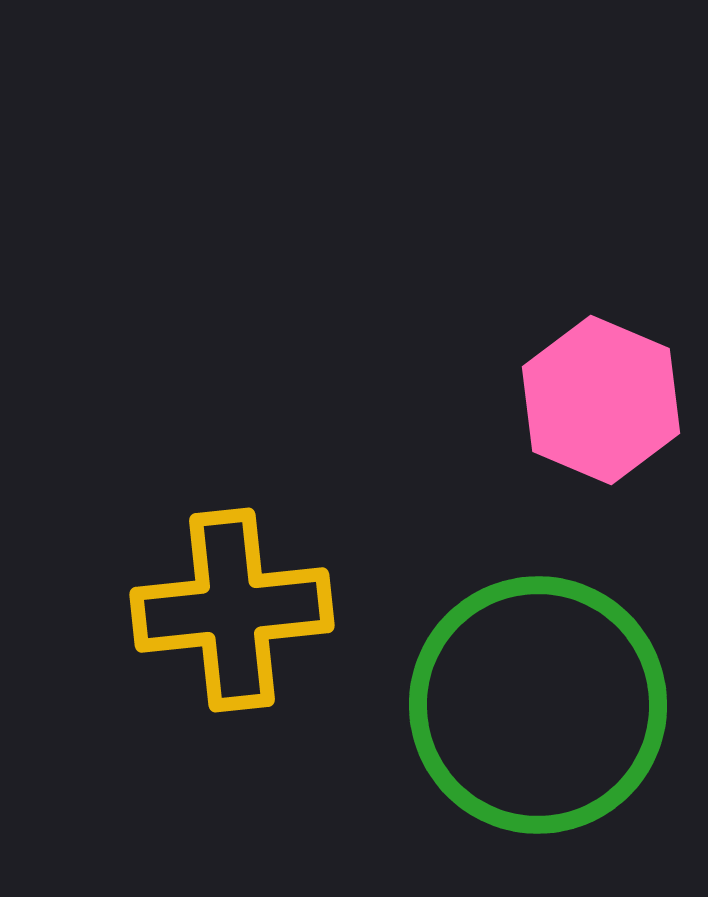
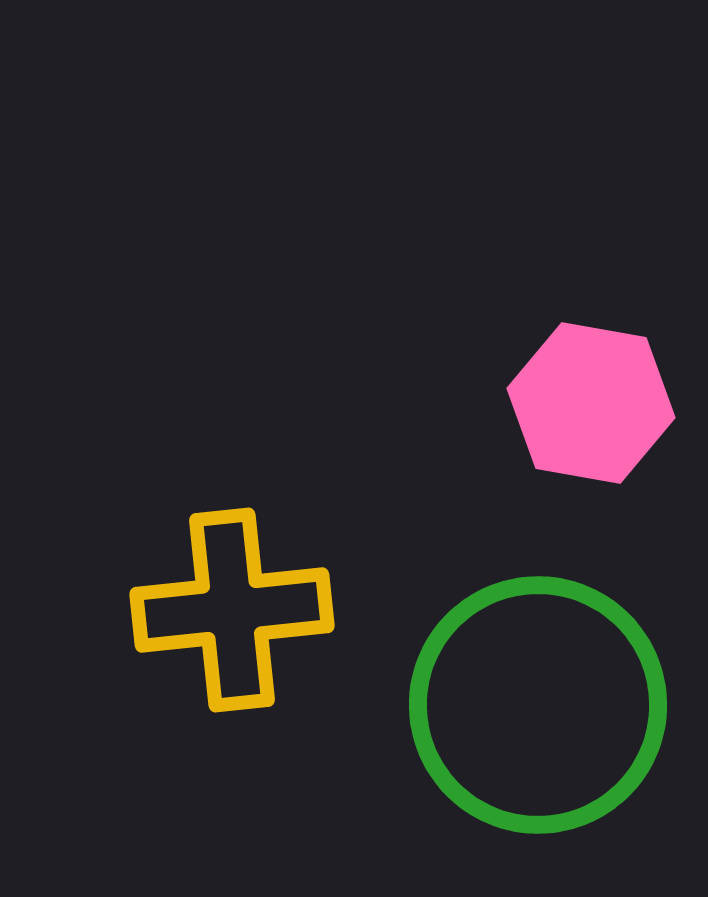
pink hexagon: moved 10 px left, 3 px down; rotated 13 degrees counterclockwise
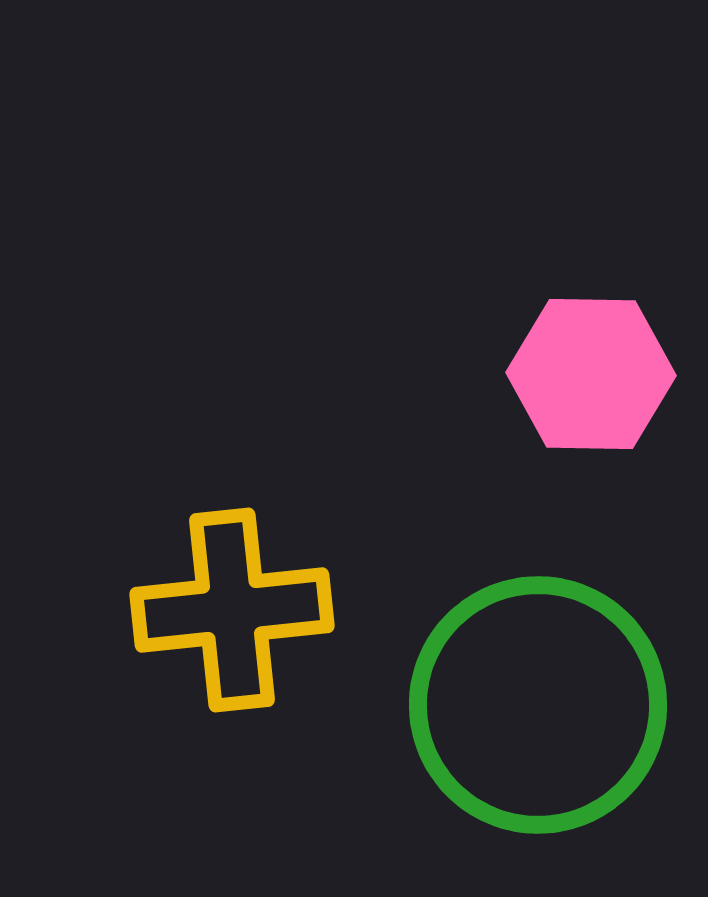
pink hexagon: moved 29 px up; rotated 9 degrees counterclockwise
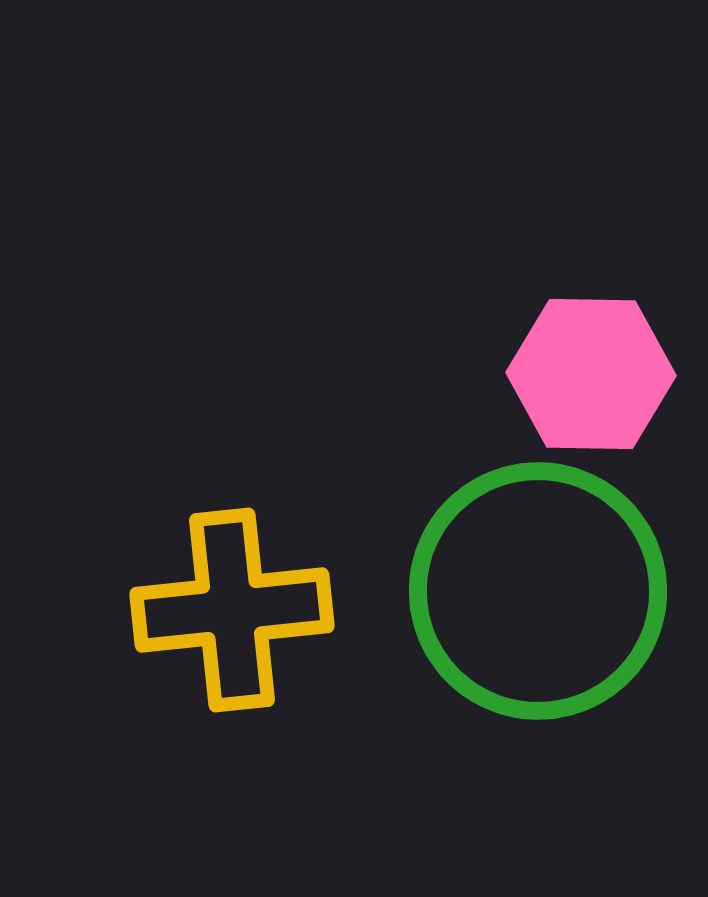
green circle: moved 114 px up
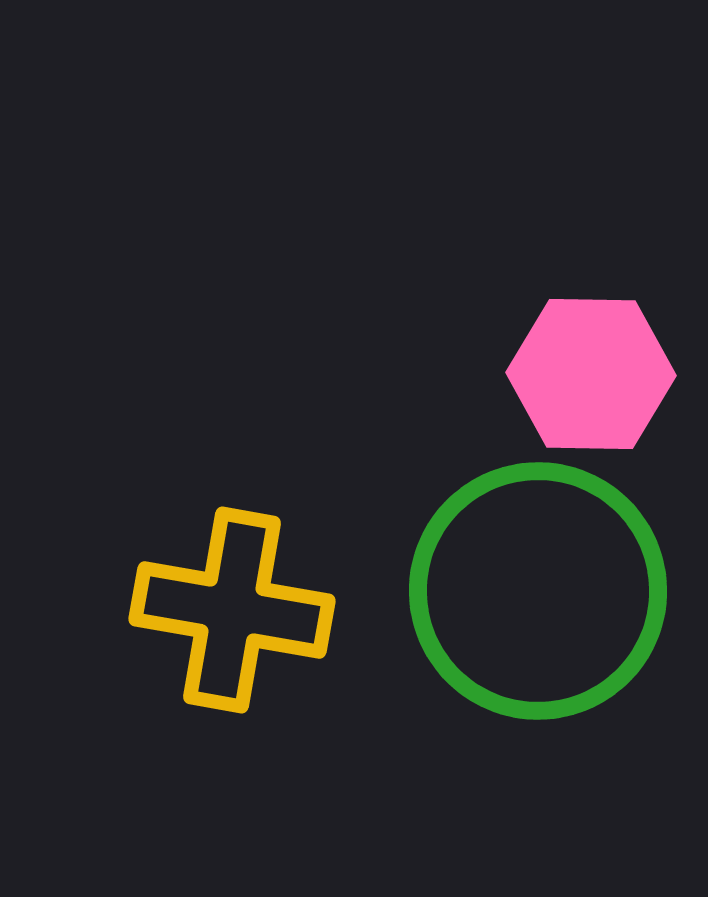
yellow cross: rotated 16 degrees clockwise
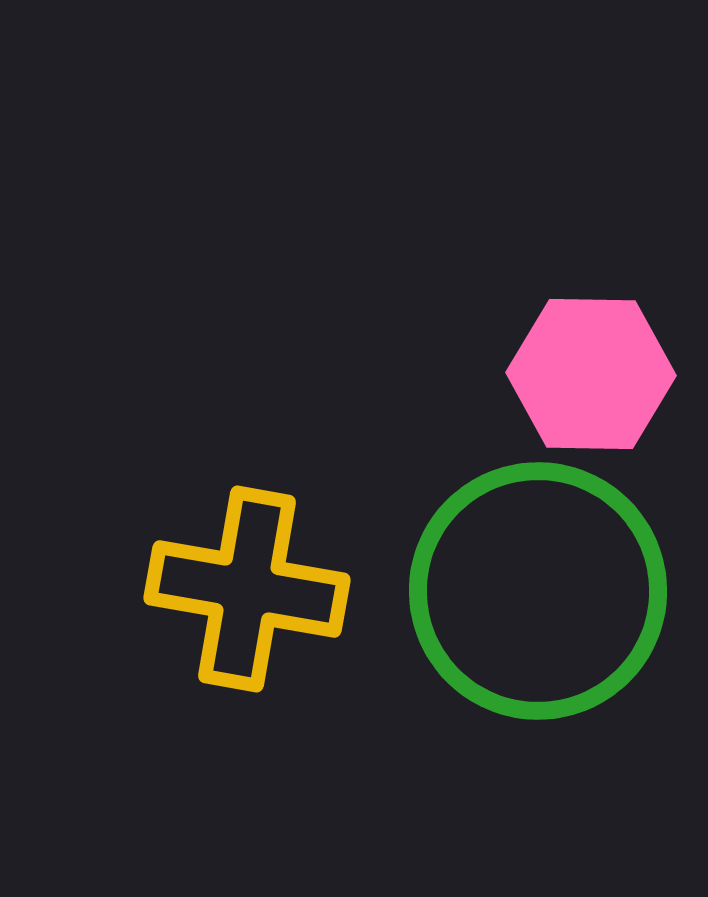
yellow cross: moved 15 px right, 21 px up
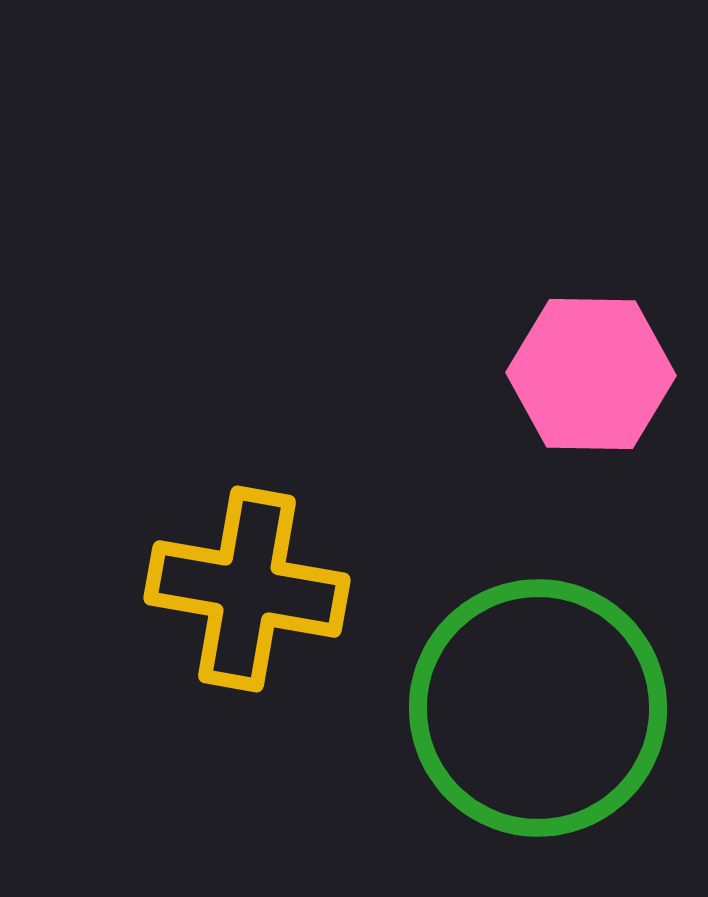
green circle: moved 117 px down
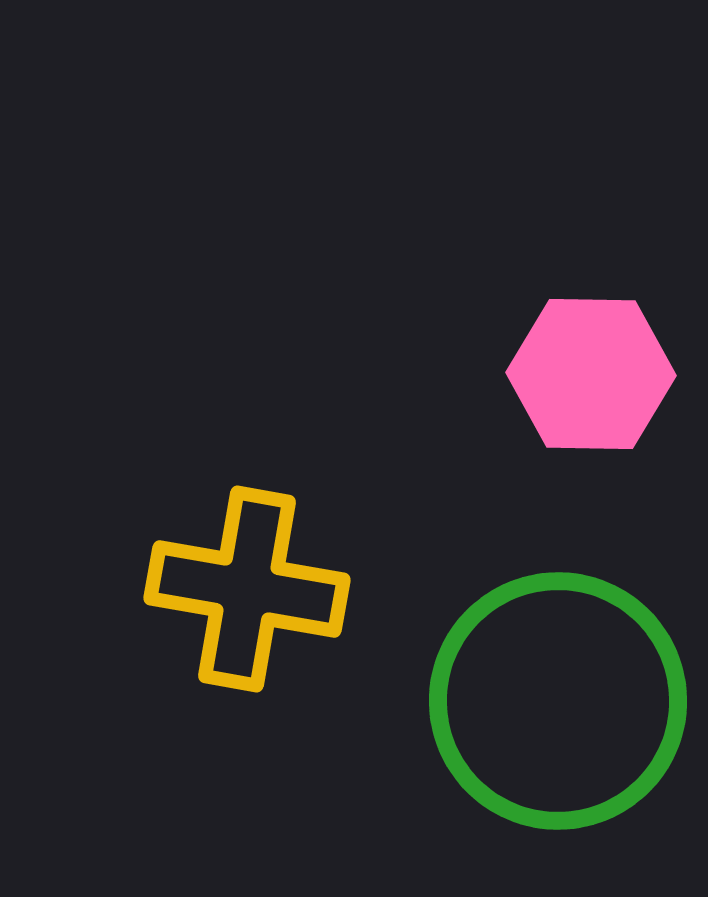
green circle: moved 20 px right, 7 px up
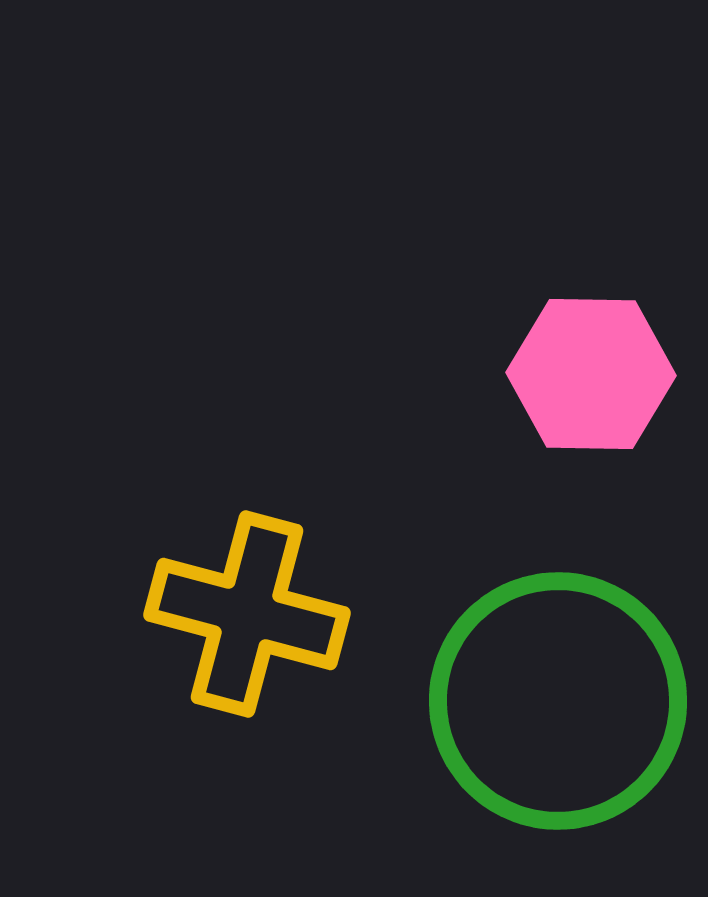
yellow cross: moved 25 px down; rotated 5 degrees clockwise
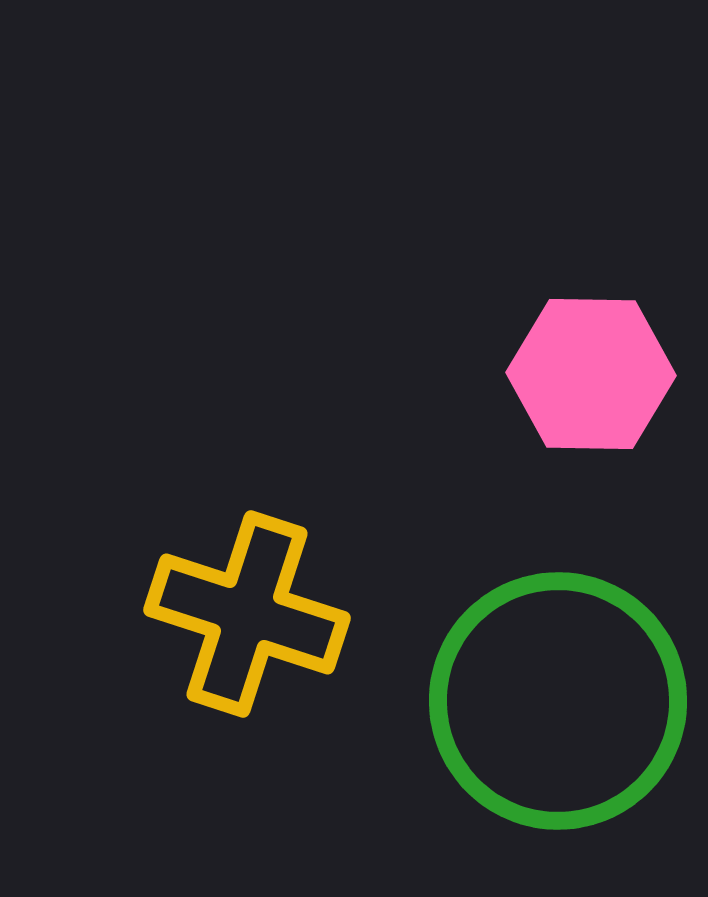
yellow cross: rotated 3 degrees clockwise
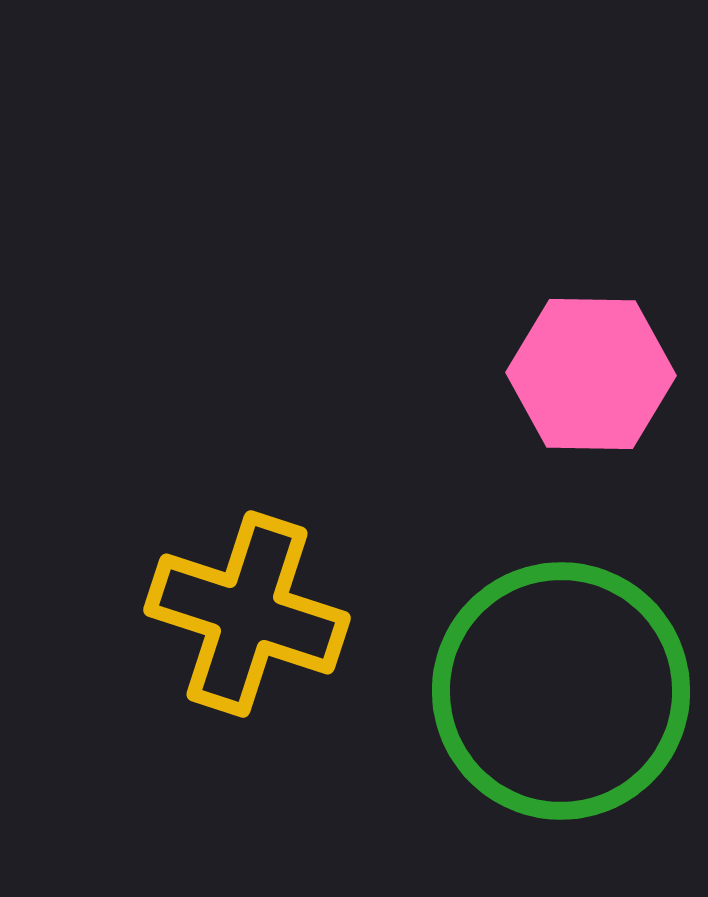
green circle: moved 3 px right, 10 px up
